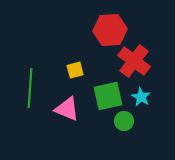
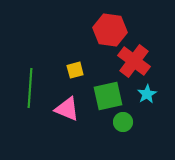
red hexagon: rotated 12 degrees clockwise
cyan star: moved 6 px right, 3 px up; rotated 12 degrees clockwise
green circle: moved 1 px left, 1 px down
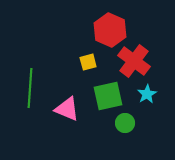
red hexagon: rotated 16 degrees clockwise
yellow square: moved 13 px right, 8 px up
green circle: moved 2 px right, 1 px down
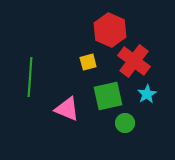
green line: moved 11 px up
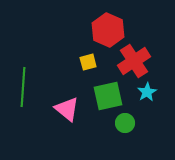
red hexagon: moved 2 px left
red cross: rotated 20 degrees clockwise
green line: moved 7 px left, 10 px down
cyan star: moved 2 px up
pink triangle: rotated 16 degrees clockwise
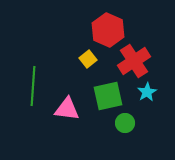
yellow square: moved 3 px up; rotated 24 degrees counterclockwise
green line: moved 10 px right, 1 px up
pink triangle: rotated 32 degrees counterclockwise
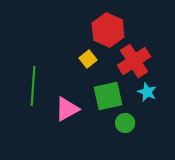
cyan star: rotated 18 degrees counterclockwise
pink triangle: rotated 36 degrees counterclockwise
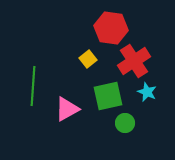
red hexagon: moved 3 px right, 2 px up; rotated 16 degrees counterclockwise
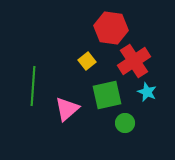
yellow square: moved 1 px left, 2 px down
green square: moved 1 px left, 1 px up
pink triangle: rotated 12 degrees counterclockwise
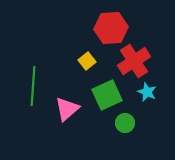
red hexagon: rotated 12 degrees counterclockwise
green square: rotated 12 degrees counterclockwise
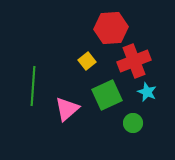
red cross: rotated 12 degrees clockwise
green circle: moved 8 px right
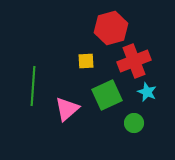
red hexagon: rotated 12 degrees counterclockwise
yellow square: moved 1 px left; rotated 36 degrees clockwise
green circle: moved 1 px right
